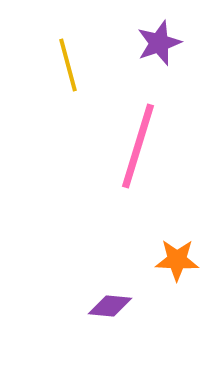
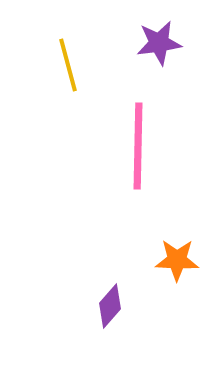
purple star: rotated 12 degrees clockwise
pink line: rotated 16 degrees counterclockwise
purple diamond: rotated 54 degrees counterclockwise
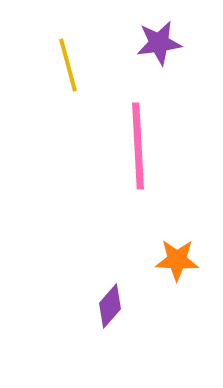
pink line: rotated 4 degrees counterclockwise
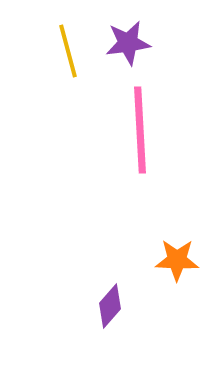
purple star: moved 31 px left
yellow line: moved 14 px up
pink line: moved 2 px right, 16 px up
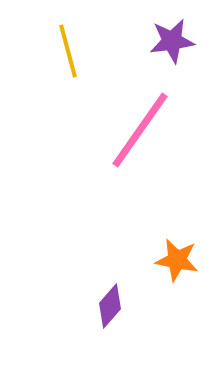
purple star: moved 44 px right, 2 px up
pink line: rotated 38 degrees clockwise
orange star: rotated 9 degrees clockwise
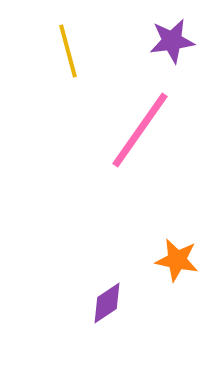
purple diamond: moved 3 px left, 3 px up; rotated 15 degrees clockwise
